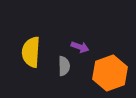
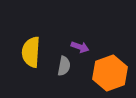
gray semicircle: rotated 12 degrees clockwise
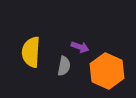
orange hexagon: moved 3 px left, 2 px up; rotated 16 degrees counterclockwise
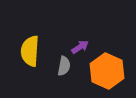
purple arrow: rotated 54 degrees counterclockwise
yellow semicircle: moved 1 px left, 1 px up
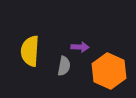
purple arrow: rotated 36 degrees clockwise
orange hexagon: moved 2 px right
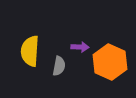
gray semicircle: moved 5 px left
orange hexagon: moved 1 px right, 9 px up
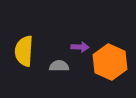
yellow semicircle: moved 6 px left
gray semicircle: rotated 102 degrees counterclockwise
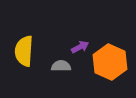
purple arrow: rotated 30 degrees counterclockwise
gray semicircle: moved 2 px right
